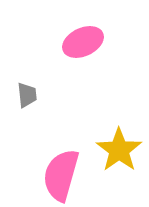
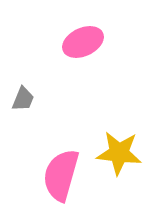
gray trapezoid: moved 4 px left, 4 px down; rotated 28 degrees clockwise
yellow star: moved 3 px down; rotated 30 degrees counterclockwise
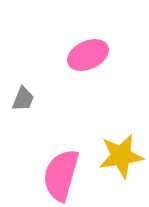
pink ellipse: moved 5 px right, 13 px down
yellow star: moved 2 px right, 3 px down; rotated 15 degrees counterclockwise
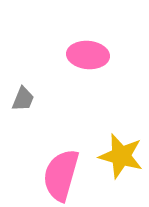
pink ellipse: rotated 30 degrees clockwise
yellow star: rotated 24 degrees clockwise
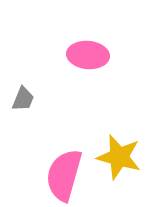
yellow star: moved 2 px left, 1 px down
pink semicircle: moved 3 px right
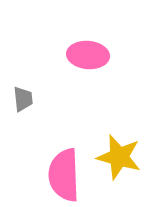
gray trapezoid: rotated 28 degrees counterclockwise
pink semicircle: rotated 18 degrees counterclockwise
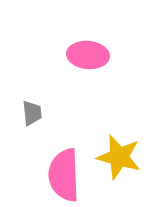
gray trapezoid: moved 9 px right, 14 px down
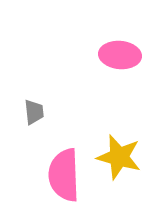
pink ellipse: moved 32 px right
gray trapezoid: moved 2 px right, 1 px up
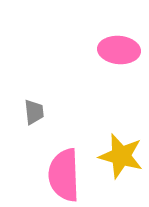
pink ellipse: moved 1 px left, 5 px up
yellow star: moved 2 px right, 1 px up
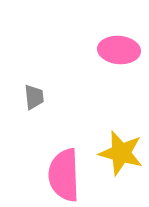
gray trapezoid: moved 15 px up
yellow star: moved 3 px up
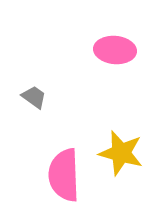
pink ellipse: moved 4 px left
gray trapezoid: rotated 48 degrees counterclockwise
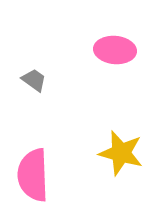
gray trapezoid: moved 17 px up
pink semicircle: moved 31 px left
